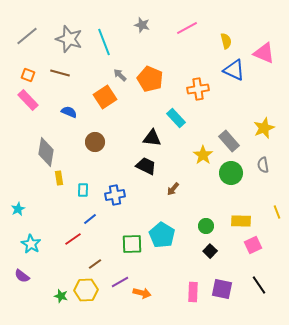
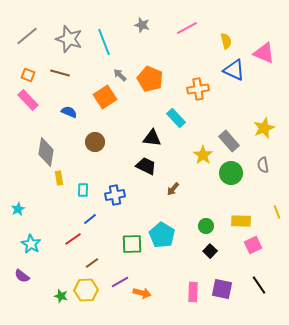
brown line at (95, 264): moved 3 px left, 1 px up
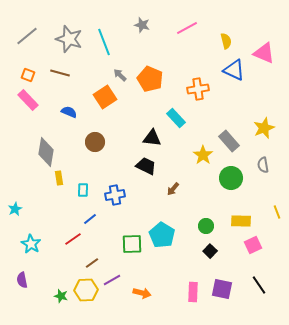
green circle at (231, 173): moved 5 px down
cyan star at (18, 209): moved 3 px left
purple semicircle at (22, 276): moved 4 px down; rotated 42 degrees clockwise
purple line at (120, 282): moved 8 px left, 2 px up
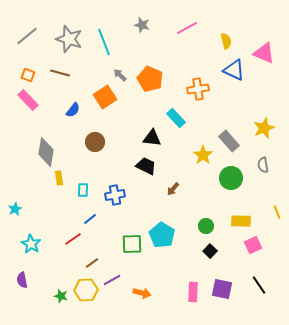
blue semicircle at (69, 112): moved 4 px right, 2 px up; rotated 105 degrees clockwise
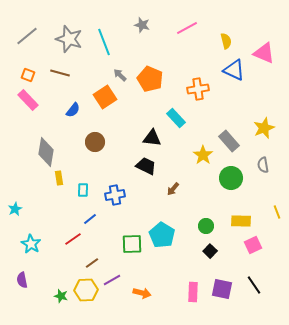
black line at (259, 285): moved 5 px left
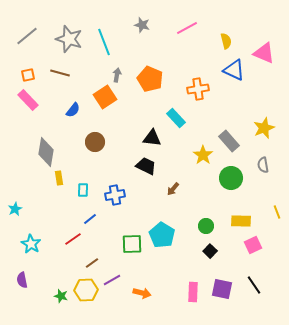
orange square at (28, 75): rotated 32 degrees counterclockwise
gray arrow at (120, 75): moved 3 px left; rotated 56 degrees clockwise
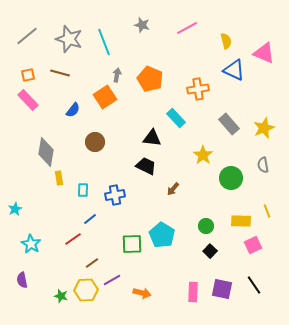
gray rectangle at (229, 141): moved 17 px up
yellow line at (277, 212): moved 10 px left, 1 px up
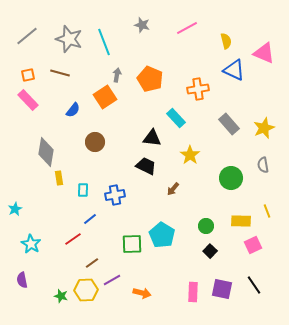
yellow star at (203, 155): moved 13 px left
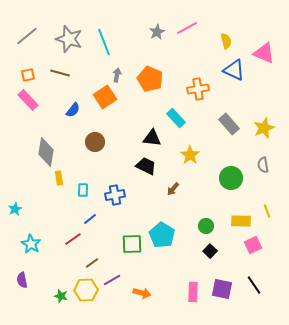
gray star at (142, 25): moved 15 px right, 7 px down; rotated 28 degrees clockwise
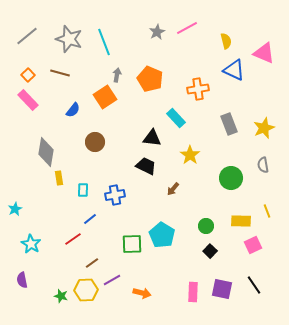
orange square at (28, 75): rotated 32 degrees counterclockwise
gray rectangle at (229, 124): rotated 20 degrees clockwise
